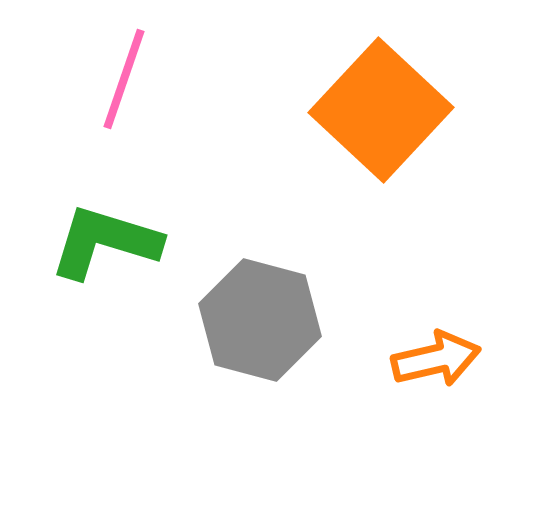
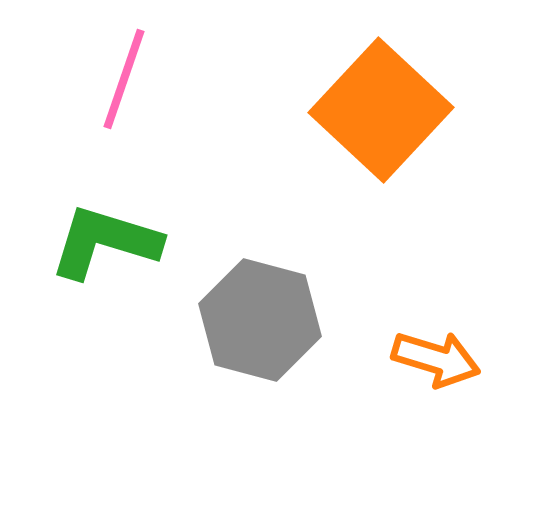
orange arrow: rotated 30 degrees clockwise
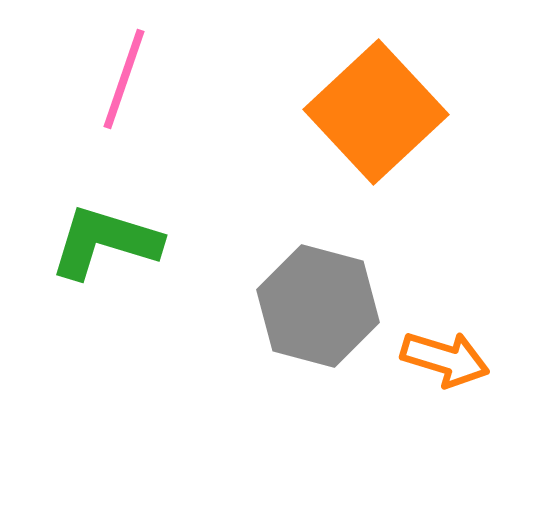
orange square: moved 5 px left, 2 px down; rotated 4 degrees clockwise
gray hexagon: moved 58 px right, 14 px up
orange arrow: moved 9 px right
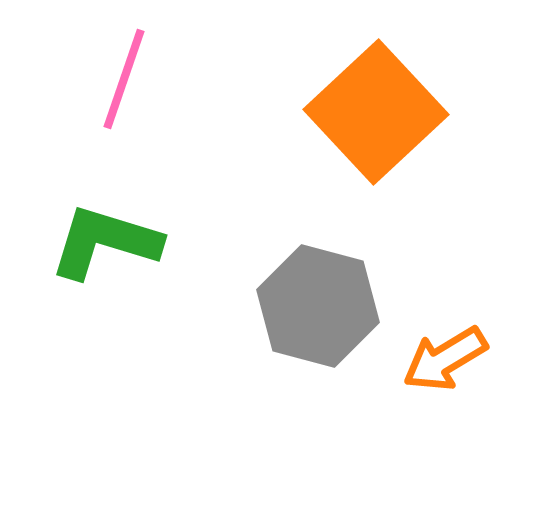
orange arrow: rotated 132 degrees clockwise
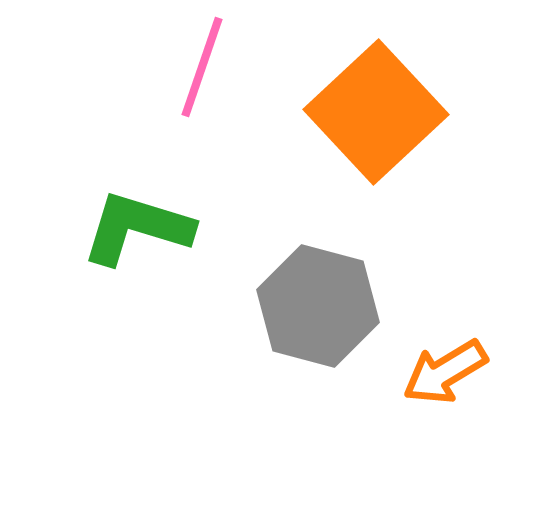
pink line: moved 78 px right, 12 px up
green L-shape: moved 32 px right, 14 px up
orange arrow: moved 13 px down
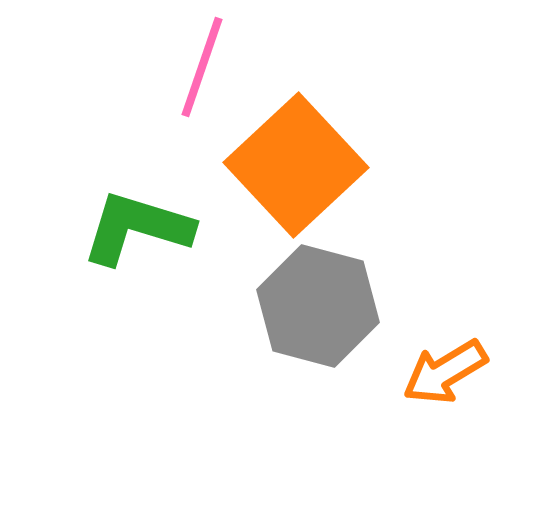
orange square: moved 80 px left, 53 px down
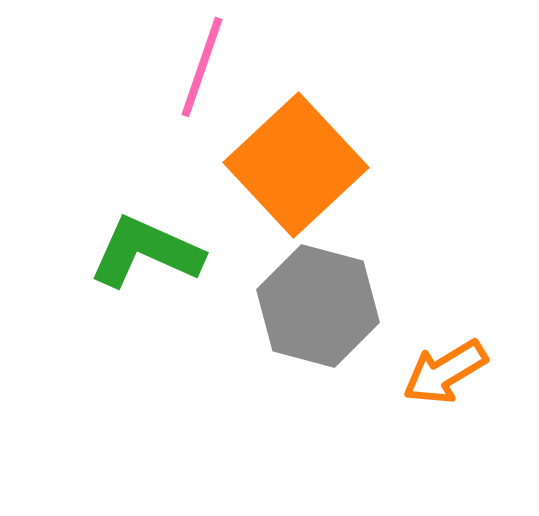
green L-shape: moved 9 px right, 24 px down; rotated 7 degrees clockwise
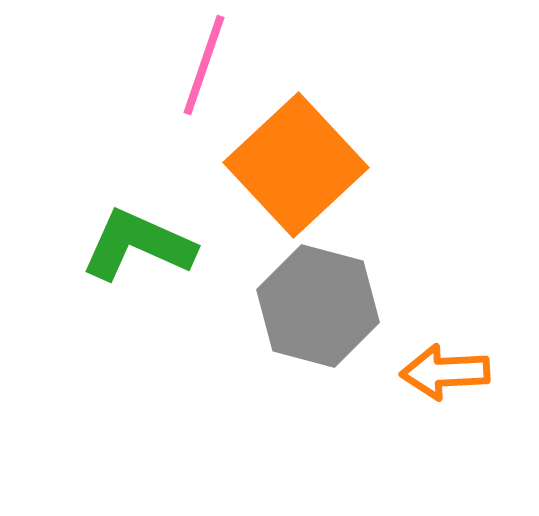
pink line: moved 2 px right, 2 px up
green L-shape: moved 8 px left, 7 px up
orange arrow: rotated 28 degrees clockwise
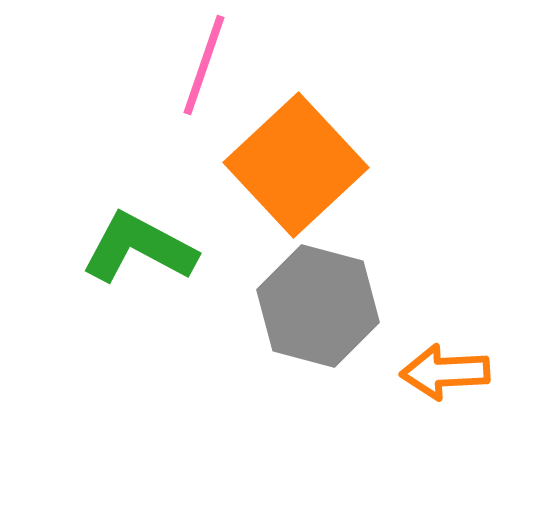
green L-shape: moved 1 px right, 3 px down; rotated 4 degrees clockwise
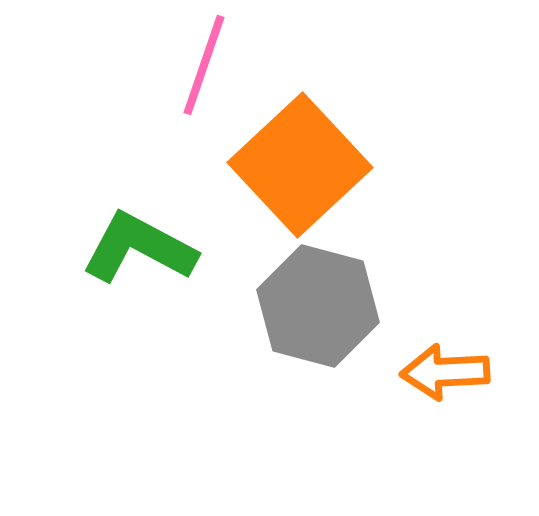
orange square: moved 4 px right
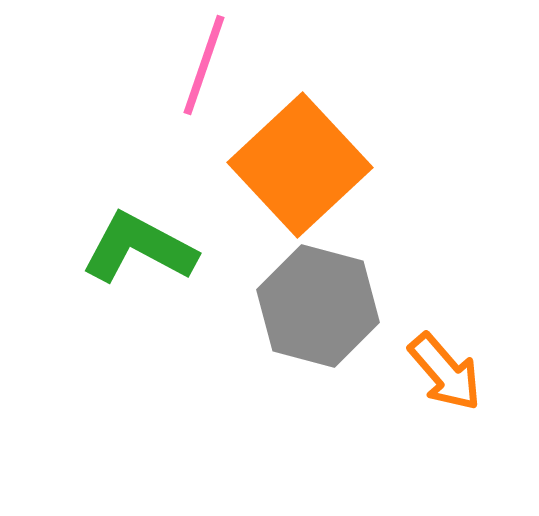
orange arrow: rotated 128 degrees counterclockwise
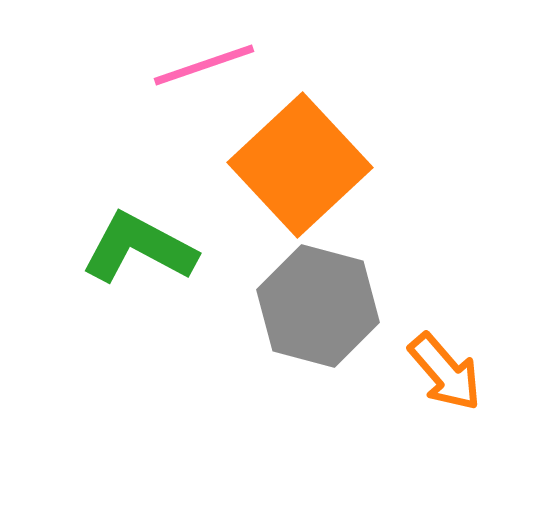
pink line: rotated 52 degrees clockwise
